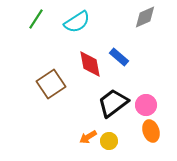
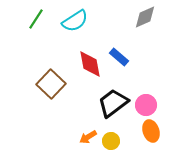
cyan semicircle: moved 2 px left, 1 px up
brown square: rotated 12 degrees counterclockwise
yellow circle: moved 2 px right
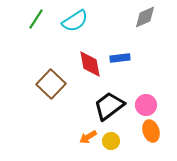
blue rectangle: moved 1 px right, 1 px down; rotated 48 degrees counterclockwise
black trapezoid: moved 4 px left, 3 px down
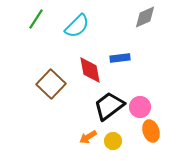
cyan semicircle: moved 2 px right, 5 px down; rotated 12 degrees counterclockwise
red diamond: moved 6 px down
pink circle: moved 6 px left, 2 px down
yellow circle: moved 2 px right
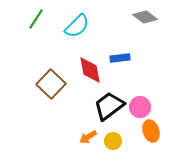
gray diamond: rotated 60 degrees clockwise
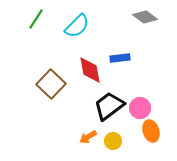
pink circle: moved 1 px down
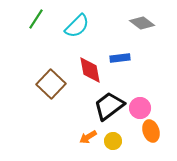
gray diamond: moved 3 px left, 6 px down
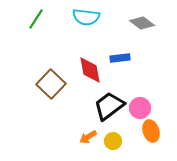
cyan semicircle: moved 9 px right, 9 px up; rotated 52 degrees clockwise
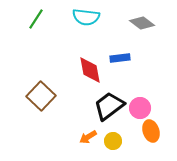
brown square: moved 10 px left, 12 px down
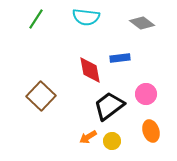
pink circle: moved 6 px right, 14 px up
yellow circle: moved 1 px left
